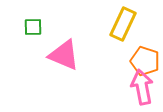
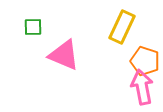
yellow rectangle: moved 1 px left, 3 px down
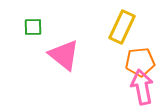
pink triangle: rotated 16 degrees clockwise
orange pentagon: moved 5 px left, 1 px down; rotated 24 degrees counterclockwise
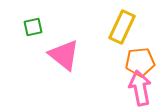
green square: rotated 12 degrees counterclockwise
pink arrow: moved 2 px left, 1 px down
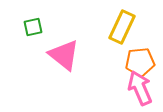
pink arrow: rotated 12 degrees counterclockwise
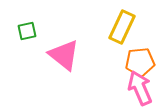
green square: moved 6 px left, 4 px down
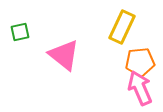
green square: moved 7 px left, 1 px down
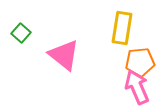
yellow rectangle: moved 1 px down; rotated 16 degrees counterclockwise
green square: moved 1 px right, 1 px down; rotated 36 degrees counterclockwise
pink arrow: moved 3 px left, 1 px up
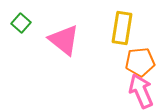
green square: moved 10 px up
pink triangle: moved 15 px up
pink arrow: moved 4 px right, 4 px down
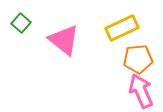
yellow rectangle: rotated 56 degrees clockwise
orange pentagon: moved 2 px left, 3 px up
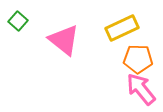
green square: moved 3 px left, 2 px up
orange pentagon: rotated 8 degrees clockwise
pink arrow: moved 2 px up; rotated 16 degrees counterclockwise
